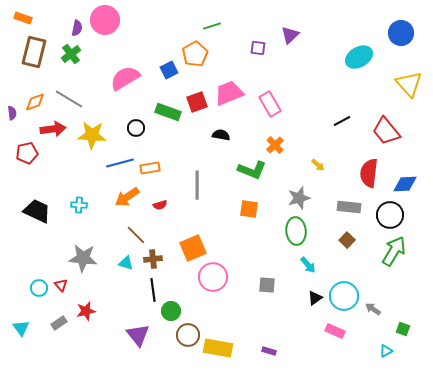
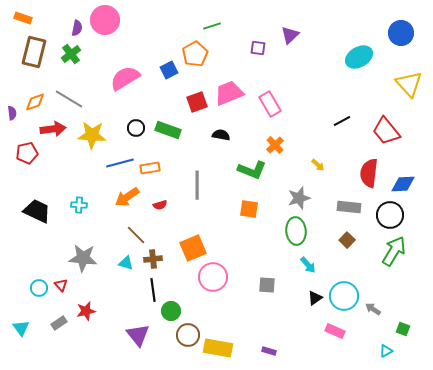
green rectangle at (168, 112): moved 18 px down
blue diamond at (405, 184): moved 2 px left
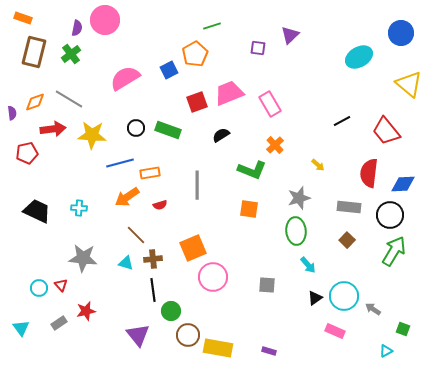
yellow triangle at (409, 84): rotated 8 degrees counterclockwise
black semicircle at (221, 135): rotated 42 degrees counterclockwise
orange rectangle at (150, 168): moved 5 px down
cyan cross at (79, 205): moved 3 px down
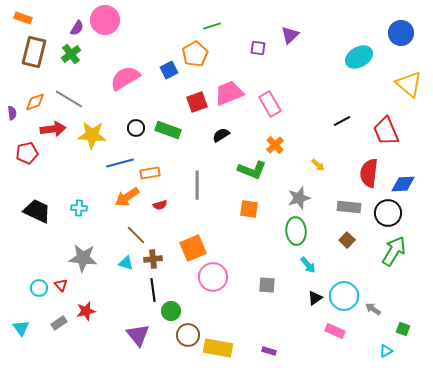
purple semicircle at (77, 28): rotated 21 degrees clockwise
red trapezoid at (386, 131): rotated 16 degrees clockwise
black circle at (390, 215): moved 2 px left, 2 px up
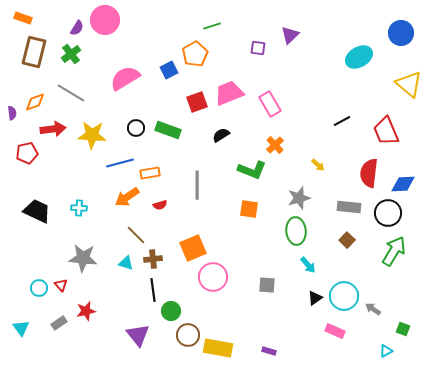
gray line at (69, 99): moved 2 px right, 6 px up
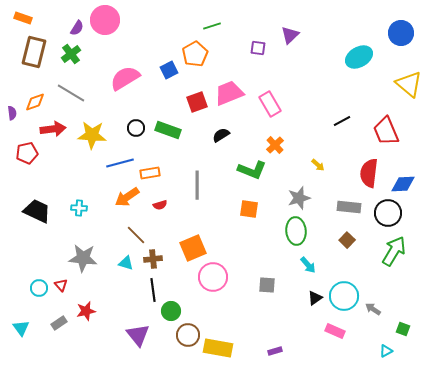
purple rectangle at (269, 351): moved 6 px right; rotated 32 degrees counterclockwise
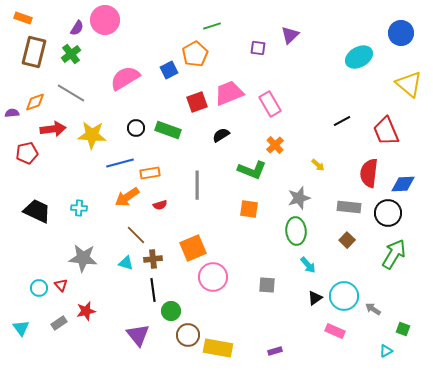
purple semicircle at (12, 113): rotated 88 degrees counterclockwise
green arrow at (394, 251): moved 3 px down
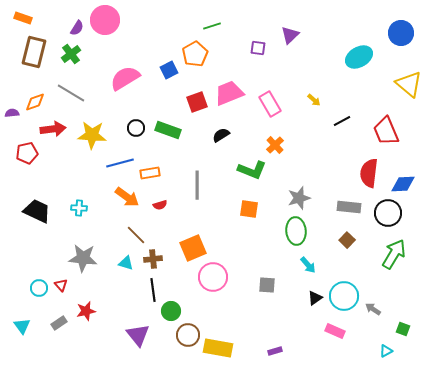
yellow arrow at (318, 165): moved 4 px left, 65 px up
orange arrow at (127, 197): rotated 110 degrees counterclockwise
cyan triangle at (21, 328): moved 1 px right, 2 px up
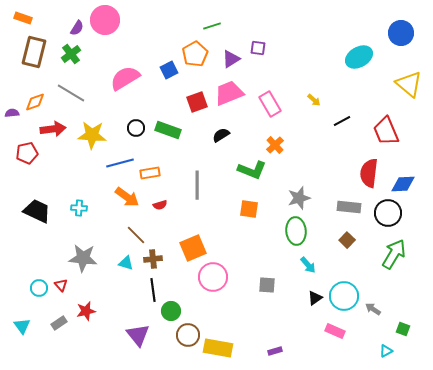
purple triangle at (290, 35): moved 59 px left, 24 px down; rotated 12 degrees clockwise
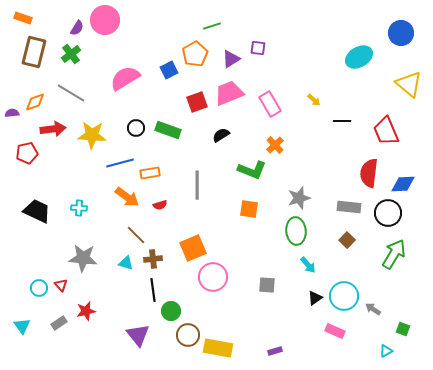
black line at (342, 121): rotated 30 degrees clockwise
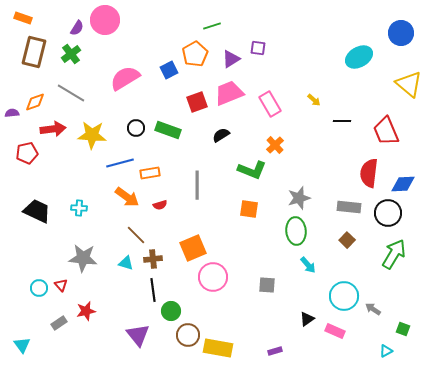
black triangle at (315, 298): moved 8 px left, 21 px down
cyan triangle at (22, 326): moved 19 px down
